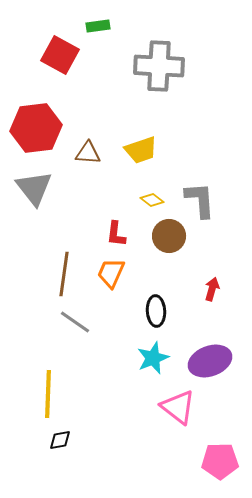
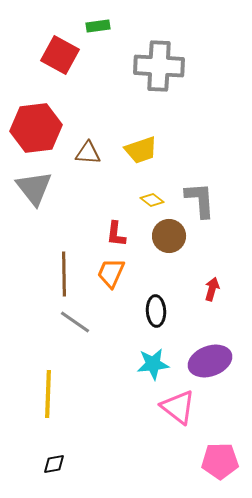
brown line: rotated 9 degrees counterclockwise
cyan star: moved 6 px down; rotated 16 degrees clockwise
black diamond: moved 6 px left, 24 px down
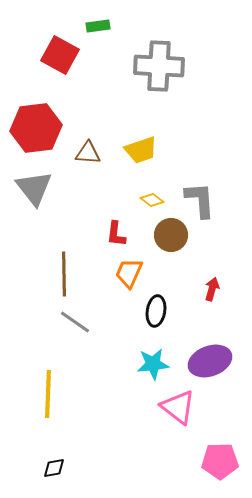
brown circle: moved 2 px right, 1 px up
orange trapezoid: moved 18 px right
black ellipse: rotated 12 degrees clockwise
black diamond: moved 4 px down
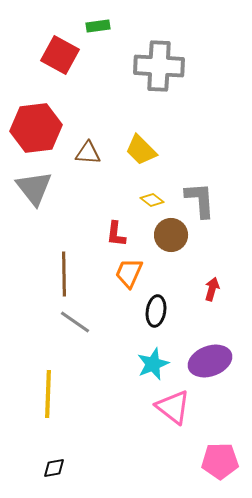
yellow trapezoid: rotated 64 degrees clockwise
cyan star: rotated 16 degrees counterclockwise
pink triangle: moved 5 px left
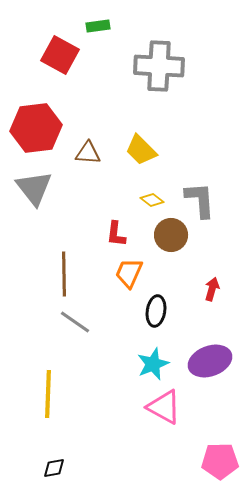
pink triangle: moved 9 px left; rotated 9 degrees counterclockwise
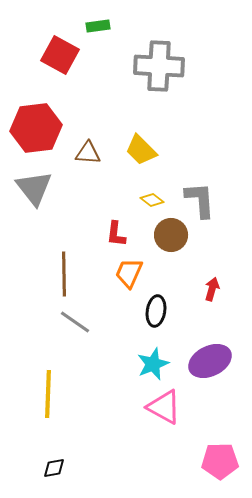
purple ellipse: rotated 6 degrees counterclockwise
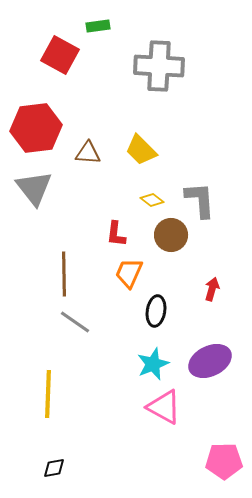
pink pentagon: moved 4 px right
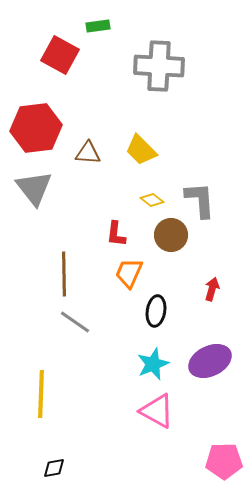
yellow line: moved 7 px left
pink triangle: moved 7 px left, 4 px down
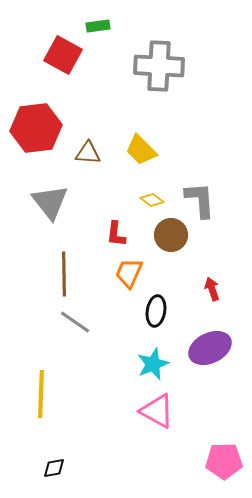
red square: moved 3 px right
gray triangle: moved 16 px right, 14 px down
red arrow: rotated 35 degrees counterclockwise
purple ellipse: moved 13 px up
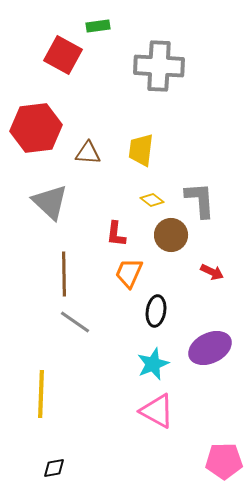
yellow trapezoid: rotated 52 degrees clockwise
gray triangle: rotated 9 degrees counterclockwise
red arrow: moved 17 px up; rotated 135 degrees clockwise
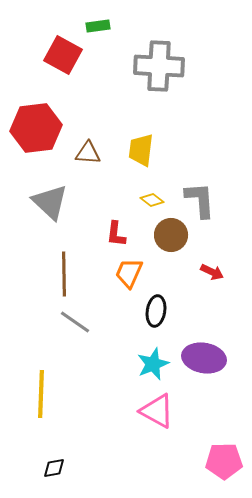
purple ellipse: moved 6 px left, 10 px down; rotated 36 degrees clockwise
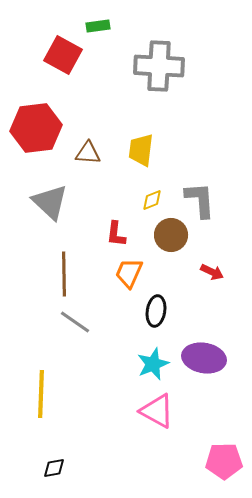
yellow diamond: rotated 60 degrees counterclockwise
